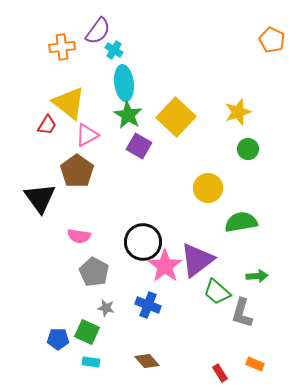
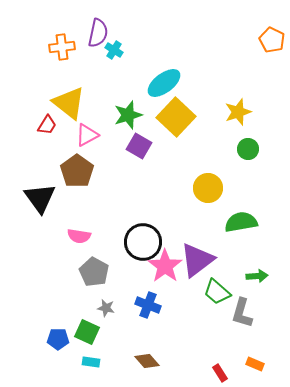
purple semicircle: moved 2 px down; rotated 24 degrees counterclockwise
cyan ellipse: moved 40 px right; rotated 60 degrees clockwise
green star: rotated 24 degrees clockwise
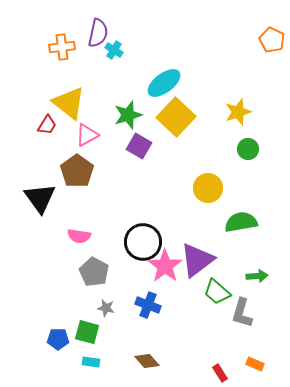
green square: rotated 10 degrees counterclockwise
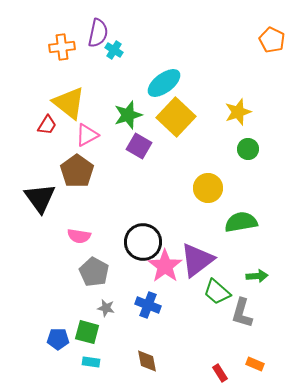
brown diamond: rotated 30 degrees clockwise
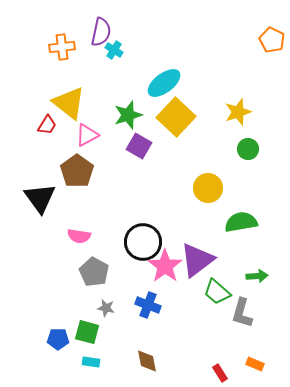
purple semicircle: moved 3 px right, 1 px up
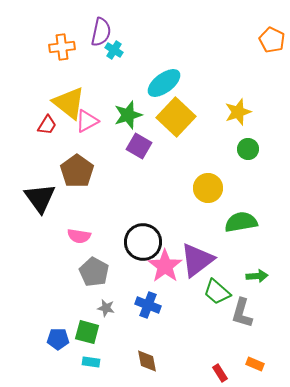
pink triangle: moved 14 px up
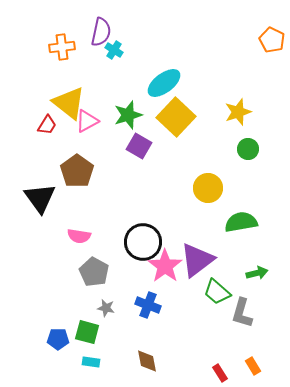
green arrow: moved 3 px up; rotated 10 degrees counterclockwise
orange rectangle: moved 2 px left, 2 px down; rotated 36 degrees clockwise
